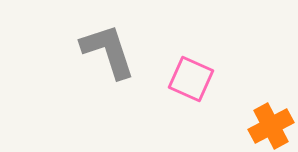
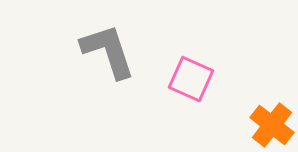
orange cross: moved 1 px right, 1 px up; rotated 24 degrees counterclockwise
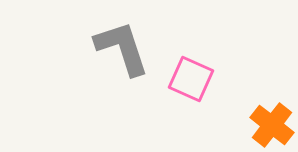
gray L-shape: moved 14 px right, 3 px up
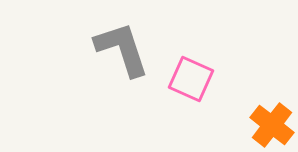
gray L-shape: moved 1 px down
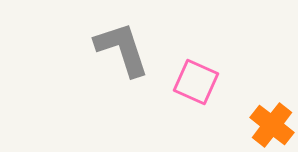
pink square: moved 5 px right, 3 px down
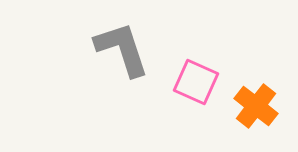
orange cross: moved 16 px left, 19 px up
